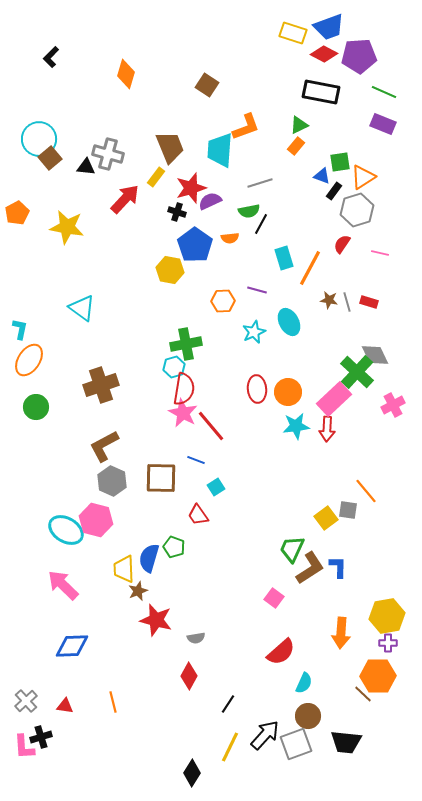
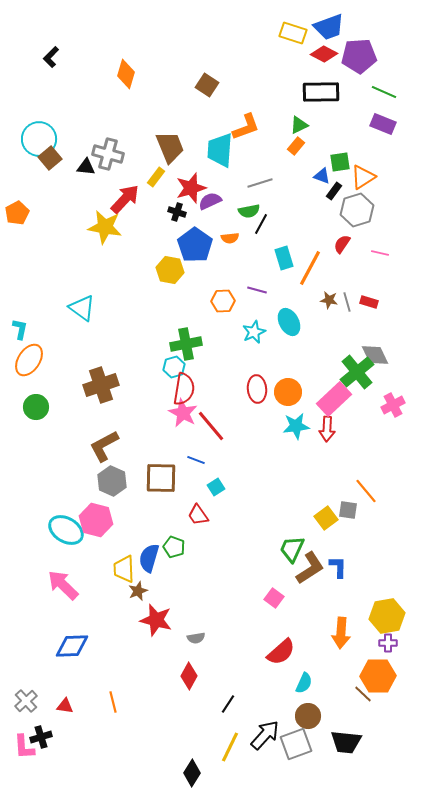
black rectangle at (321, 92): rotated 12 degrees counterclockwise
yellow star at (67, 227): moved 38 px right
green cross at (357, 372): rotated 8 degrees clockwise
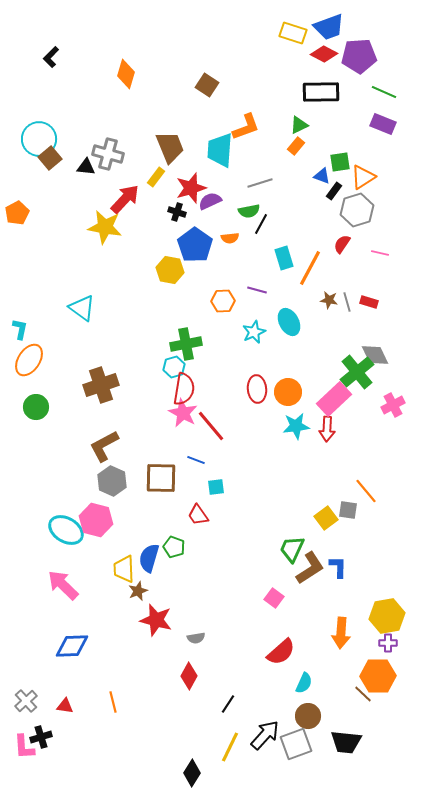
cyan square at (216, 487): rotated 24 degrees clockwise
